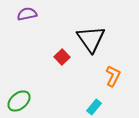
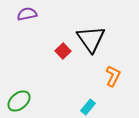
red square: moved 1 px right, 6 px up
cyan rectangle: moved 6 px left
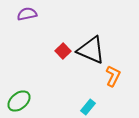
black triangle: moved 11 px down; rotated 32 degrees counterclockwise
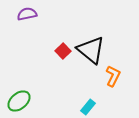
black triangle: rotated 16 degrees clockwise
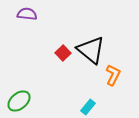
purple semicircle: rotated 18 degrees clockwise
red square: moved 2 px down
orange L-shape: moved 1 px up
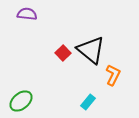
green ellipse: moved 2 px right
cyan rectangle: moved 5 px up
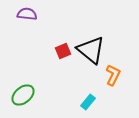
red square: moved 2 px up; rotated 21 degrees clockwise
green ellipse: moved 2 px right, 6 px up
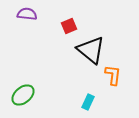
red square: moved 6 px right, 25 px up
orange L-shape: rotated 20 degrees counterclockwise
cyan rectangle: rotated 14 degrees counterclockwise
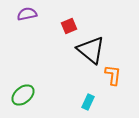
purple semicircle: rotated 18 degrees counterclockwise
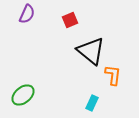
purple semicircle: rotated 126 degrees clockwise
red square: moved 1 px right, 6 px up
black triangle: moved 1 px down
cyan rectangle: moved 4 px right, 1 px down
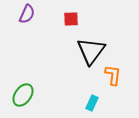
red square: moved 1 px right, 1 px up; rotated 21 degrees clockwise
black triangle: rotated 28 degrees clockwise
green ellipse: rotated 15 degrees counterclockwise
